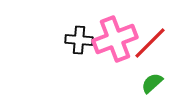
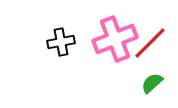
black cross: moved 18 px left, 2 px down; rotated 16 degrees counterclockwise
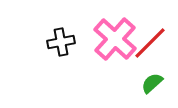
pink cross: rotated 27 degrees counterclockwise
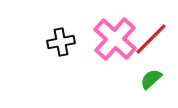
red line: moved 1 px right, 4 px up
green semicircle: moved 1 px left, 4 px up
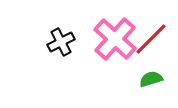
black cross: rotated 16 degrees counterclockwise
green semicircle: rotated 25 degrees clockwise
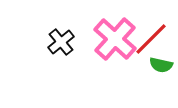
black cross: rotated 12 degrees counterclockwise
green semicircle: moved 10 px right, 14 px up; rotated 150 degrees counterclockwise
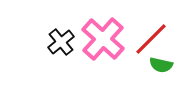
pink cross: moved 12 px left
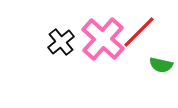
red line: moved 12 px left, 7 px up
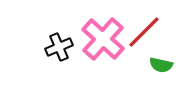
red line: moved 5 px right
black cross: moved 2 px left, 5 px down; rotated 16 degrees clockwise
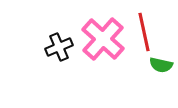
red line: rotated 57 degrees counterclockwise
